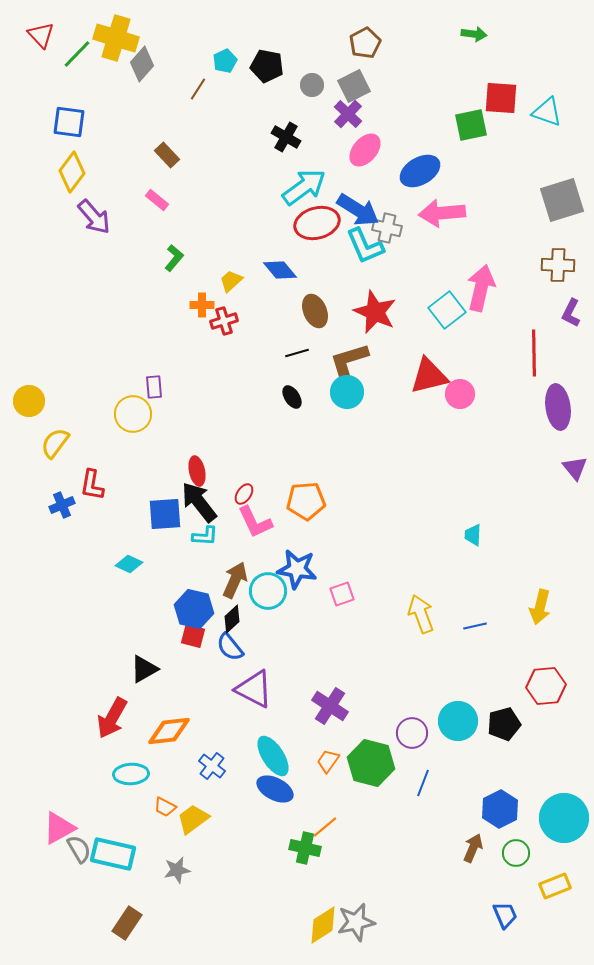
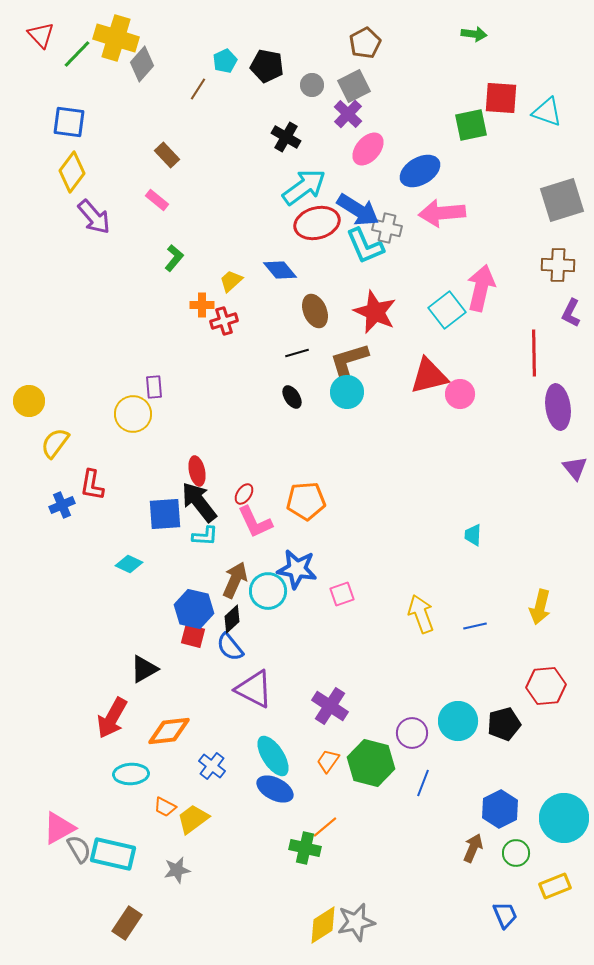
pink ellipse at (365, 150): moved 3 px right, 1 px up
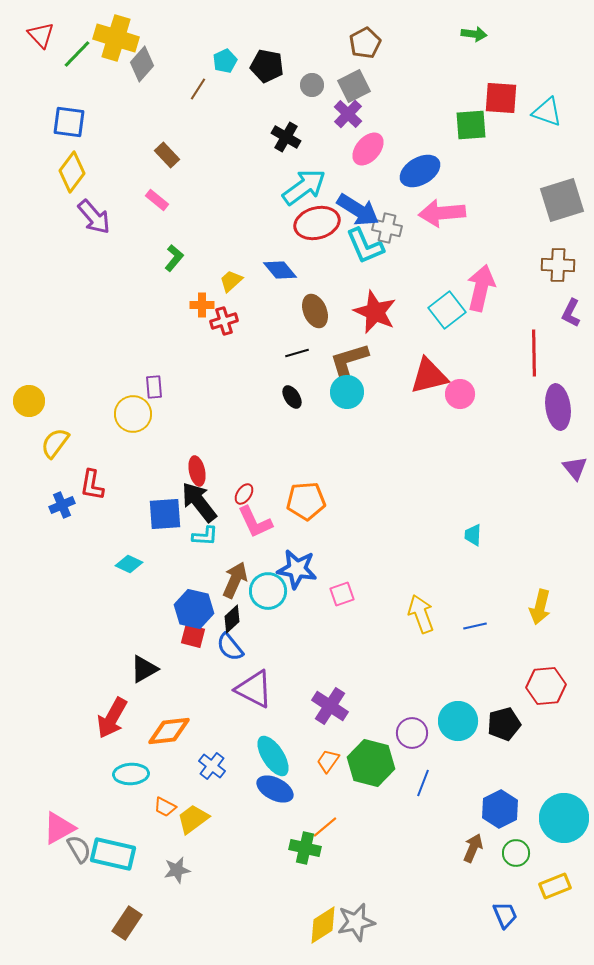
green square at (471, 125): rotated 8 degrees clockwise
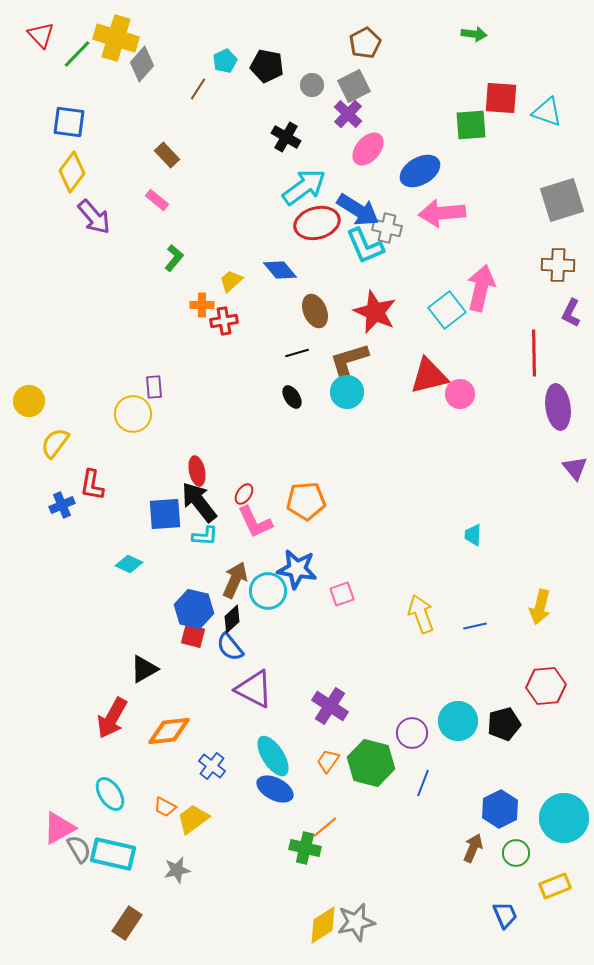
red cross at (224, 321): rotated 8 degrees clockwise
cyan ellipse at (131, 774): moved 21 px left, 20 px down; rotated 60 degrees clockwise
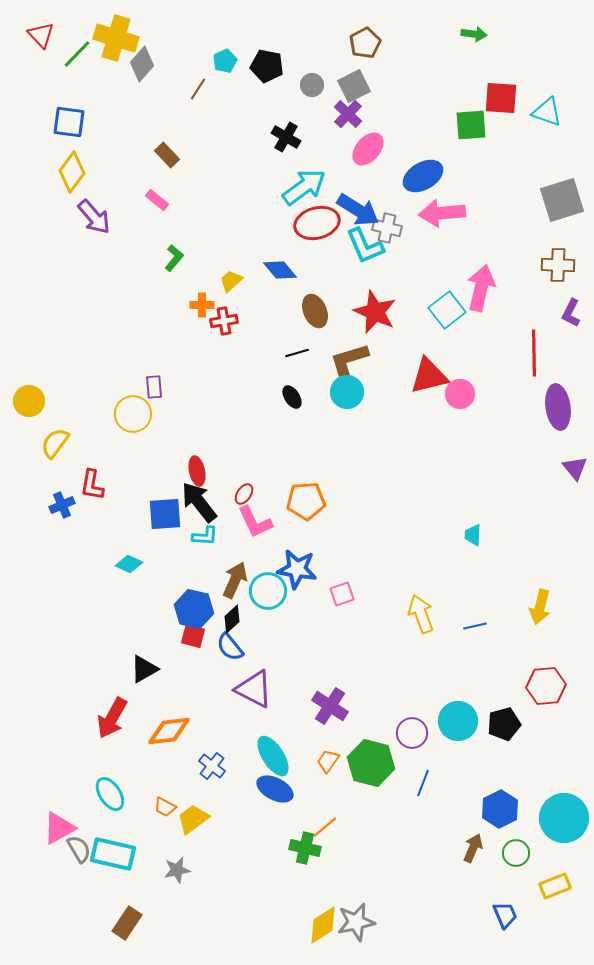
blue ellipse at (420, 171): moved 3 px right, 5 px down
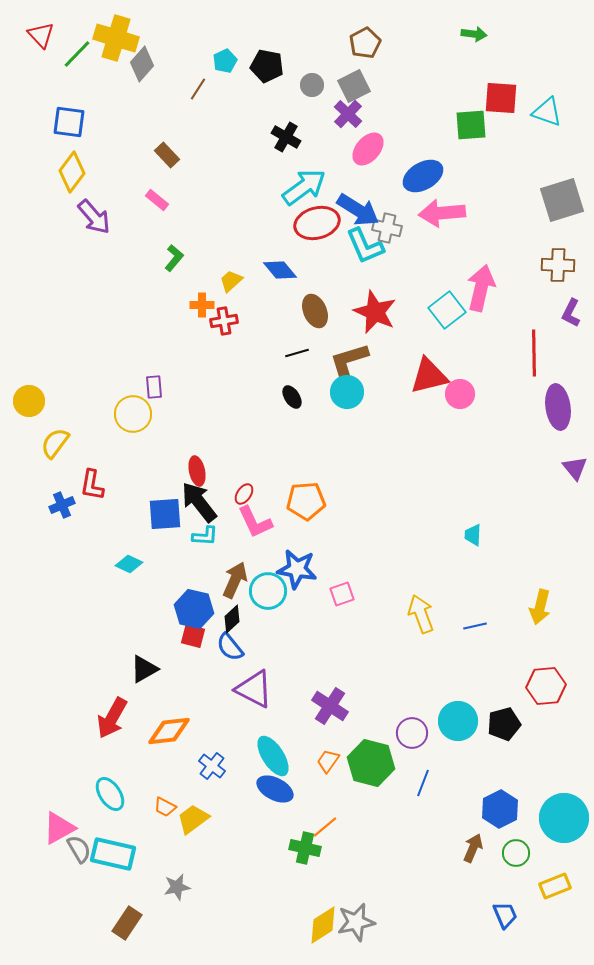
gray star at (177, 870): moved 17 px down
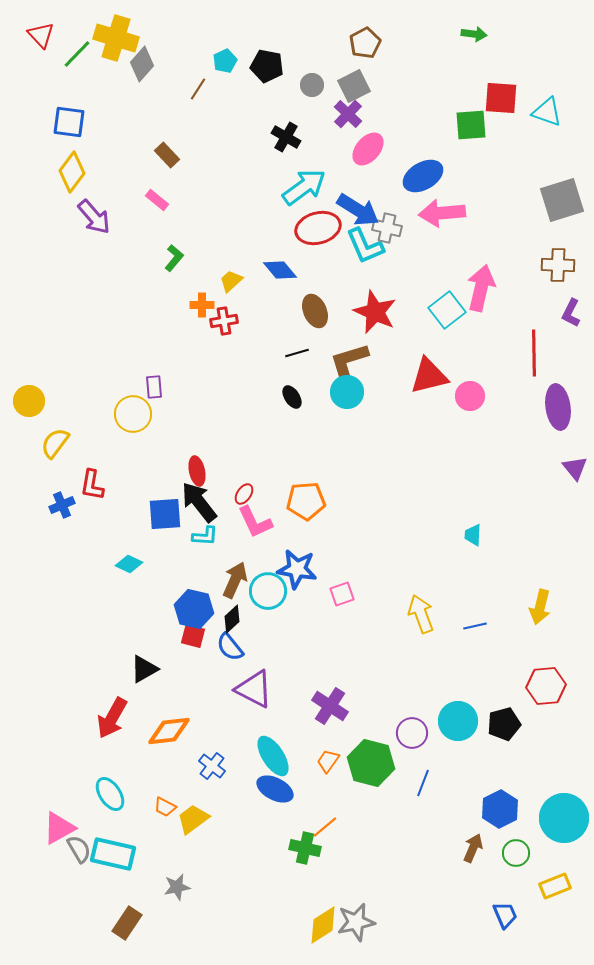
red ellipse at (317, 223): moved 1 px right, 5 px down
pink circle at (460, 394): moved 10 px right, 2 px down
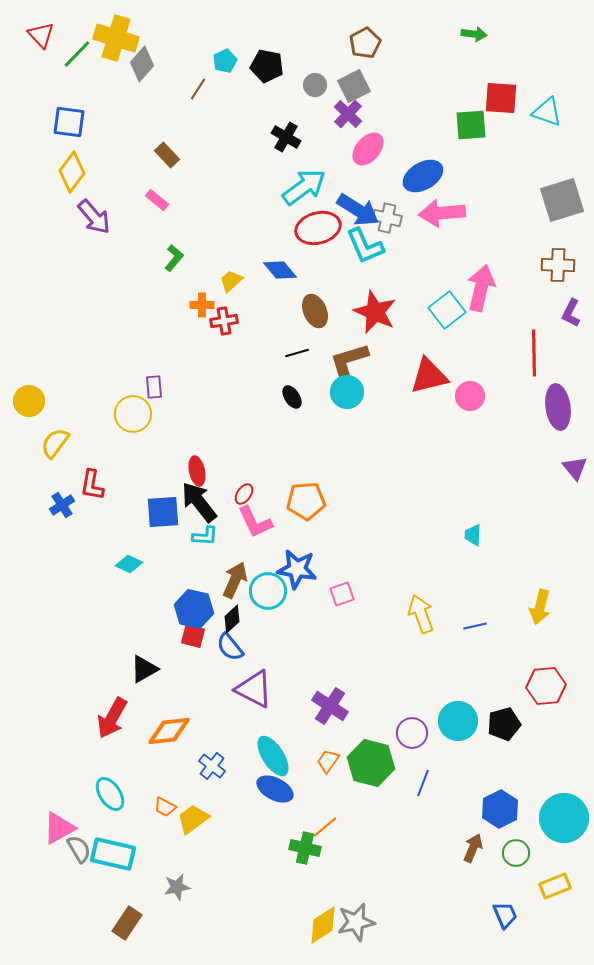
gray circle at (312, 85): moved 3 px right
gray cross at (387, 228): moved 10 px up
blue cross at (62, 505): rotated 10 degrees counterclockwise
blue square at (165, 514): moved 2 px left, 2 px up
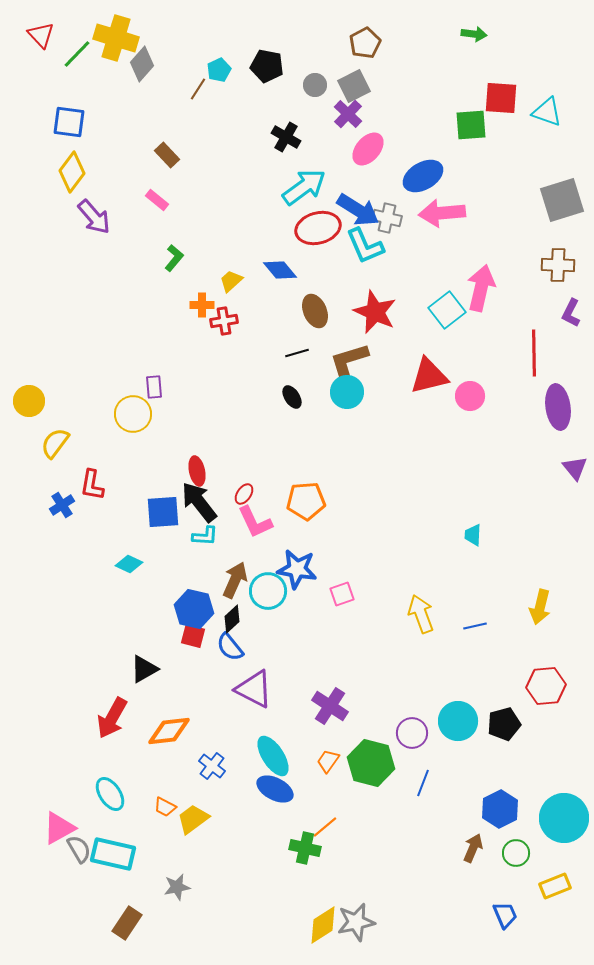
cyan pentagon at (225, 61): moved 6 px left, 9 px down
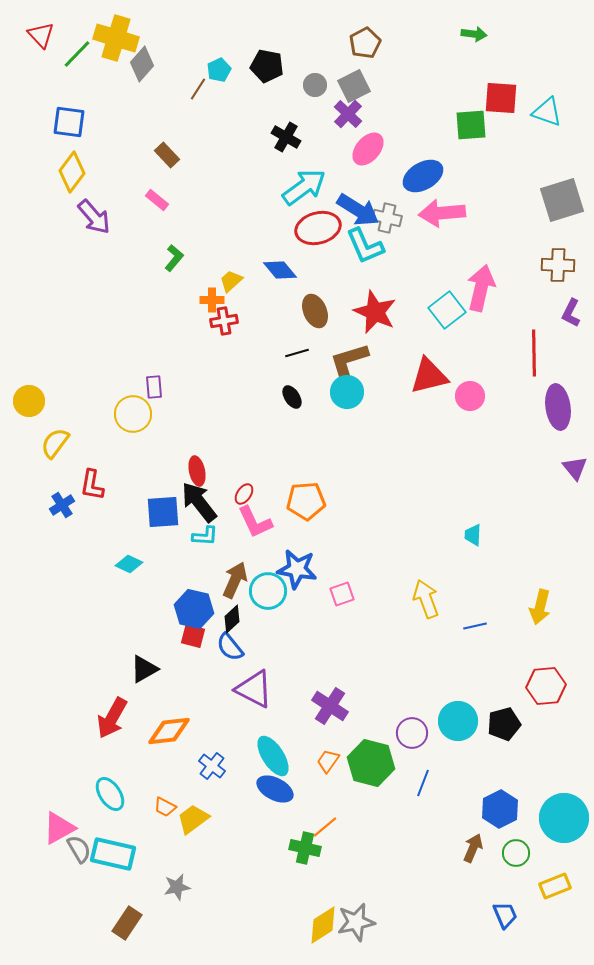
orange cross at (202, 305): moved 10 px right, 5 px up
yellow arrow at (421, 614): moved 5 px right, 15 px up
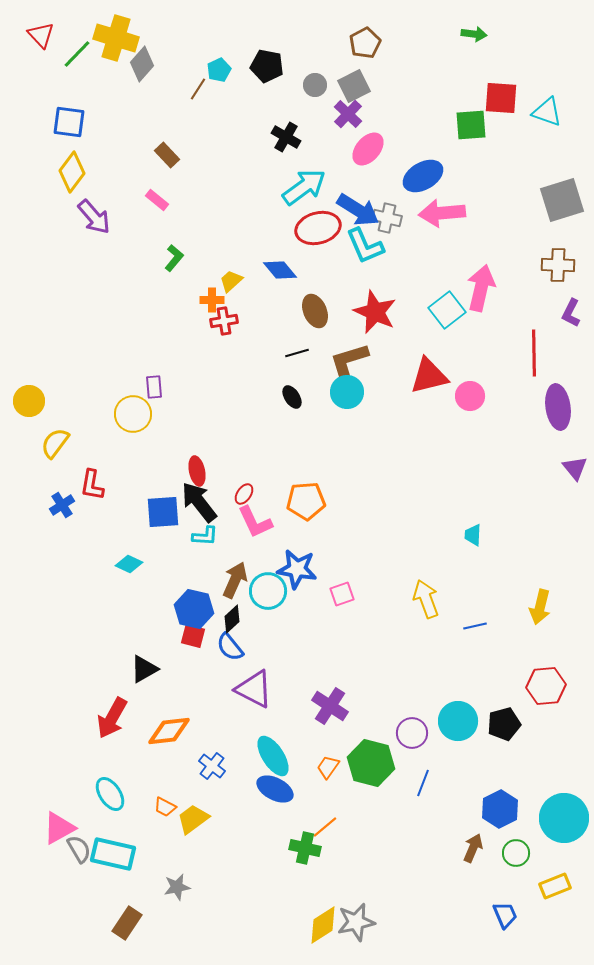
orange trapezoid at (328, 761): moved 6 px down
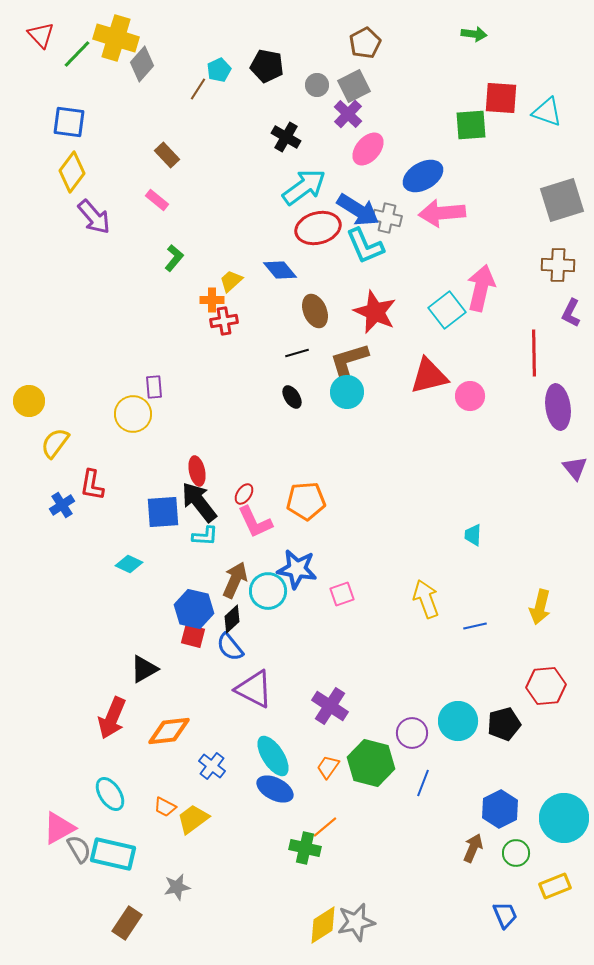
gray circle at (315, 85): moved 2 px right
red arrow at (112, 718): rotated 6 degrees counterclockwise
